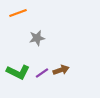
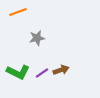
orange line: moved 1 px up
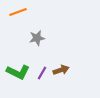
purple line: rotated 24 degrees counterclockwise
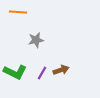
orange line: rotated 24 degrees clockwise
gray star: moved 1 px left, 2 px down
green L-shape: moved 3 px left
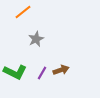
orange line: moved 5 px right; rotated 42 degrees counterclockwise
gray star: moved 1 px up; rotated 14 degrees counterclockwise
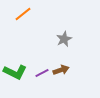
orange line: moved 2 px down
gray star: moved 28 px right
purple line: rotated 32 degrees clockwise
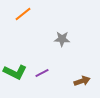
gray star: moved 2 px left; rotated 28 degrees clockwise
brown arrow: moved 21 px right, 11 px down
